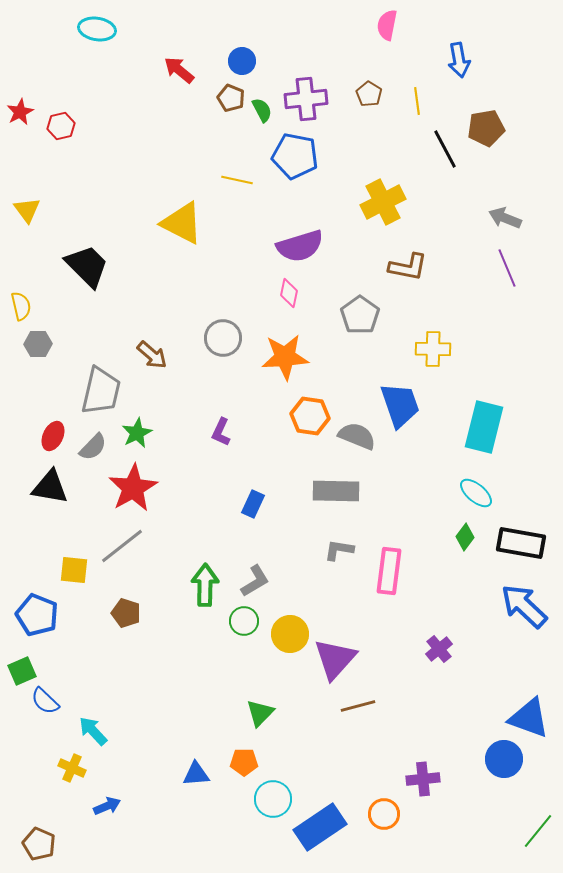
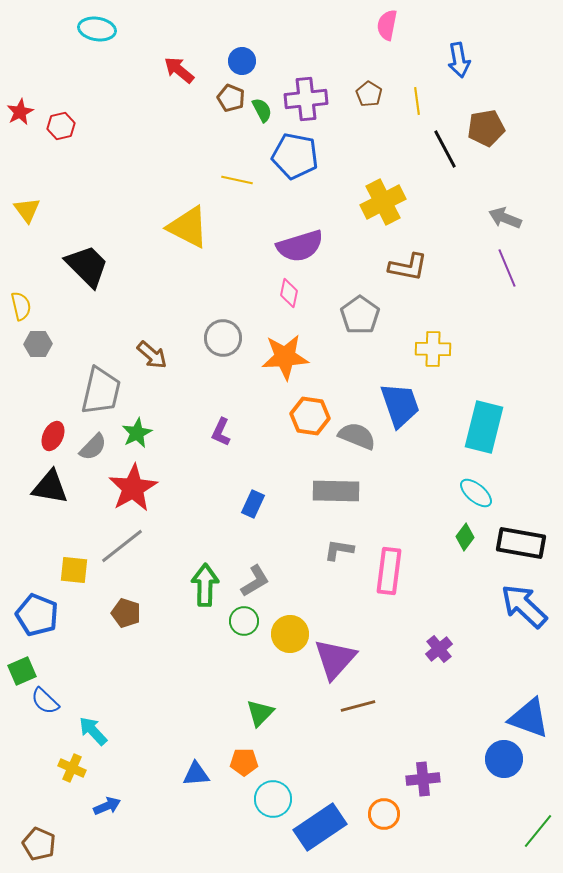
yellow triangle at (182, 223): moved 6 px right, 4 px down
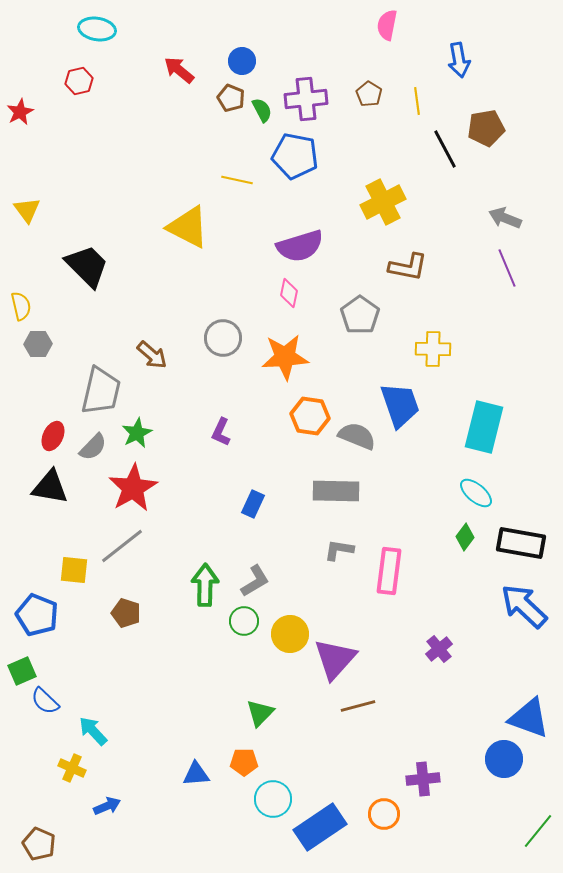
red hexagon at (61, 126): moved 18 px right, 45 px up
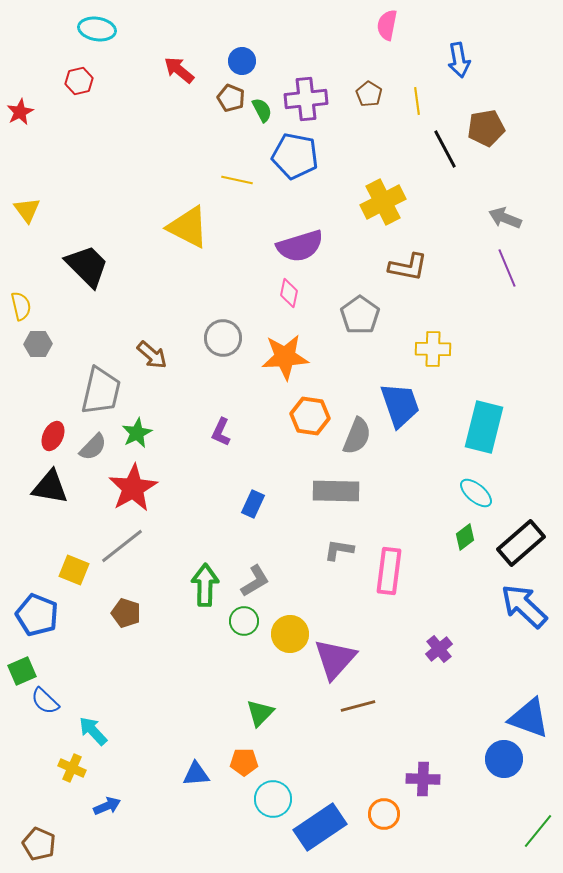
gray semicircle at (357, 436): rotated 90 degrees clockwise
green diamond at (465, 537): rotated 16 degrees clockwise
black rectangle at (521, 543): rotated 51 degrees counterclockwise
yellow square at (74, 570): rotated 16 degrees clockwise
purple cross at (423, 779): rotated 8 degrees clockwise
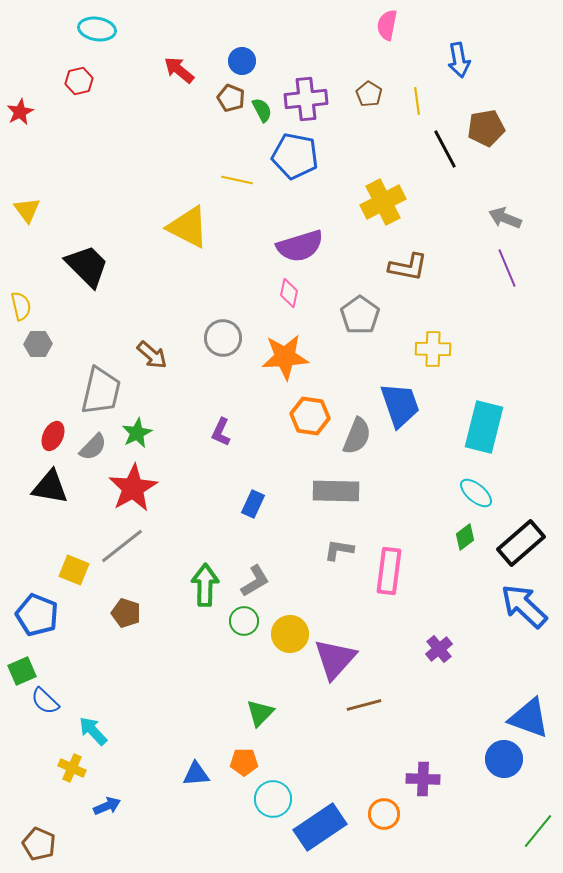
brown line at (358, 706): moved 6 px right, 1 px up
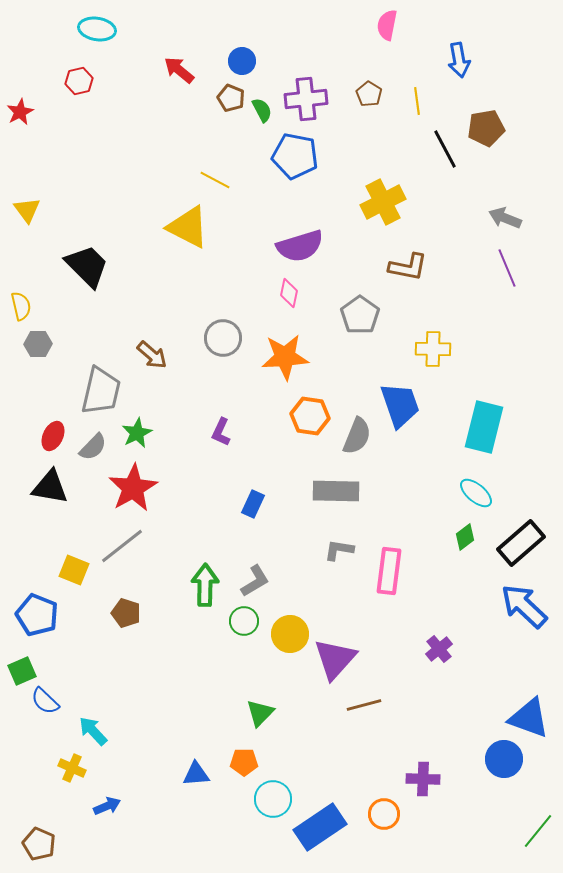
yellow line at (237, 180): moved 22 px left; rotated 16 degrees clockwise
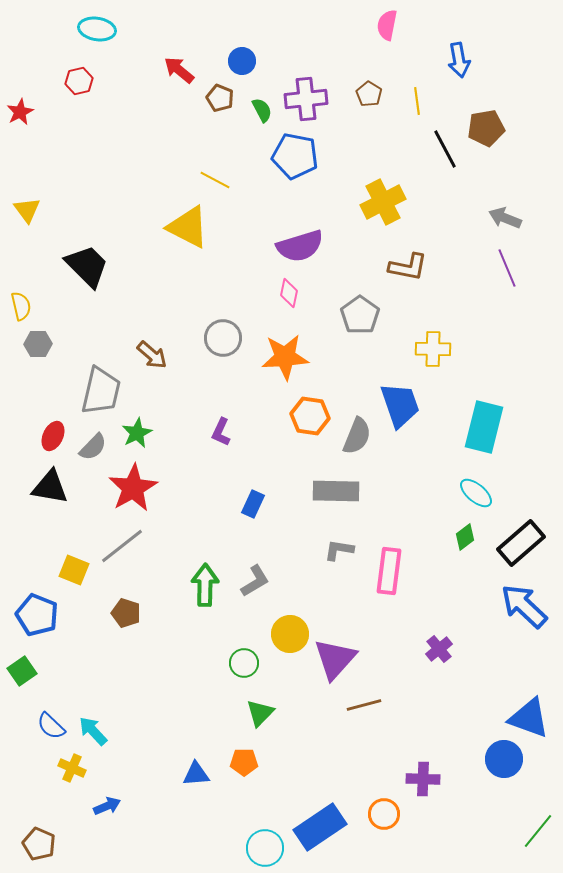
brown pentagon at (231, 98): moved 11 px left
green circle at (244, 621): moved 42 px down
green square at (22, 671): rotated 12 degrees counterclockwise
blue semicircle at (45, 701): moved 6 px right, 25 px down
cyan circle at (273, 799): moved 8 px left, 49 px down
